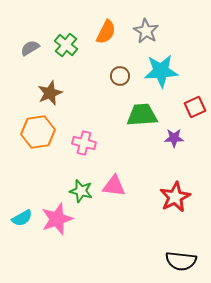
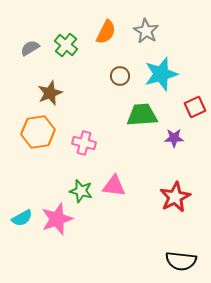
cyan star: moved 3 px down; rotated 12 degrees counterclockwise
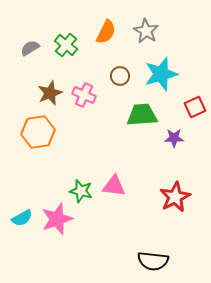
pink cross: moved 48 px up; rotated 10 degrees clockwise
black semicircle: moved 28 px left
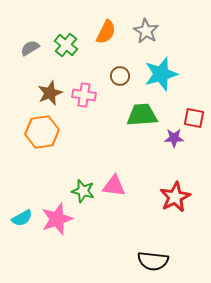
pink cross: rotated 15 degrees counterclockwise
red square: moved 1 px left, 11 px down; rotated 35 degrees clockwise
orange hexagon: moved 4 px right
green star: moved 2 px right
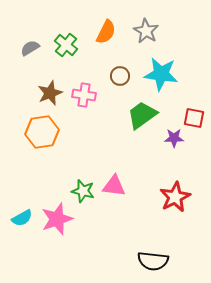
cyan star: rotated 24 degrees clockwise
green trapezoid: rotated 32 degrees counterclockwise
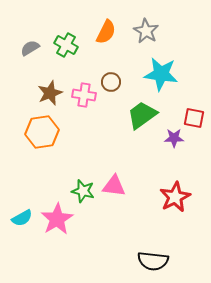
green cross: rotated 10 degrees counterclockwise
brown circle: moved 9 px left, 6 px down
pink star: rotated 12 degrees counterclockwise
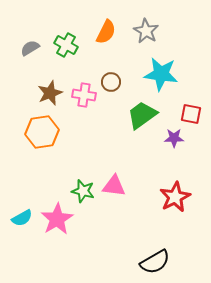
red square: moved 3 px left, 4 px up
black semicircle: moved 2 px right, 1 px down; rotated 36 degrees counterclockwise
